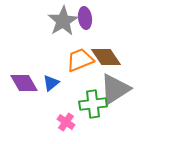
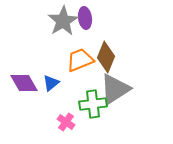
brown diamond: rotated 56 degrees clockwise
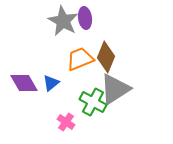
gray star: rotated 12 degrees counterclockwise
orange trapezoid: moved 1 px up
green cross: moved 2 px up; rotated 36 degrees clockwise
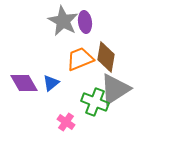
purple ellipse: moved 4 px down
brown diamond: rotated 12 degrees counterclockwise
green cross: moved 2 px right; rotated 8 degrees counterclockwise
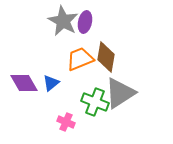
purple ellipse: rotated 20 degrees clockwise
gray triangle: moved 5 px right, 4 px down
pink cross: rotated 12 degrees counterclockwise
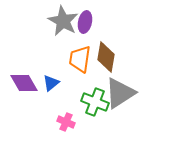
orange trapezoid: rotated 60 degrees counterclockwise
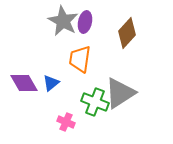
brown diamond: moved 21 px right, 24 px up; rotated 32 degrees clockwise
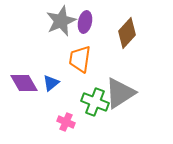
gray star: moved 2 px left; rotated 20 degrees clockwise
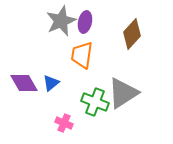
brown diamond: moved 5 px right, 1 px down
orange trapezoid: moved 2 px right, 4 px up
gray triangle: moved 3 px right
pink cross: moved 2 px left, 1 px down
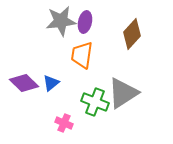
gray star: rotated 16 degrees clockwise
purple diamond: rotated 16 degrees counterclockwise
